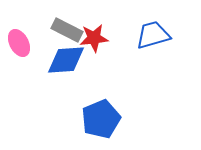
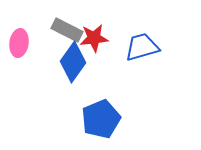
blue trapezoid: moved 11 px left, 12 px down
pink ellipse: rotated 36 degrees clockwise
blue diamond: moved 7 px right, 2 px down; rotated 51 degrees counterclockwise
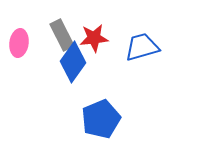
gray rectangle: moved 5 px left, 5 px down; rotated 36 degrees clockwise
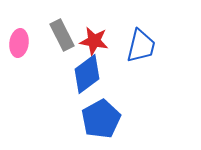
red star: moved 3 px down; rotated 16 degrees clockwise
blue trapezoid: moved 1 px left, 1 px up; rotated 120 degrees clockwise
blue diamond: moved 14 px right, 12 px down; rotated 18 degrees clockwise
blue pentagon: rotated 6 degrees counterclockwise
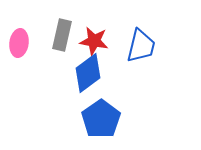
gray rectangle: rotated 40 degrees clockwise
blue diamond: moved 1 px right, 1 px up
blue pentagon: rotated 6 degrees counterclockwise
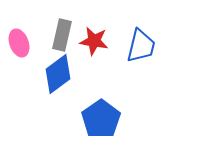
pink ellipse: rotated 28 degrees counterclockwise
blue diamond: moved 30 px left, 1 px down
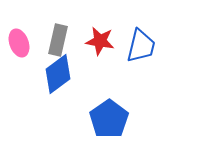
gray rectangle: moved 4 px left, 5 px down
red star: moved 6 px right
blue pentagon: moved 8 px right
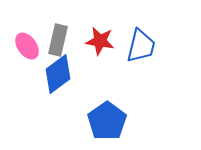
pink ellipse: moved 8 px right, 3 px down; rotated 16 degrees counterclockwise
blue pentagon: moved 2 px left, 2 px down
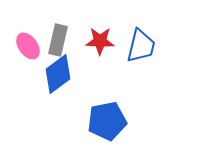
red star: rotated 8 degrees counterclockwise
pink ellipse: moved 1 px right
blue pentagon: rotated 24 degrees clockwise
